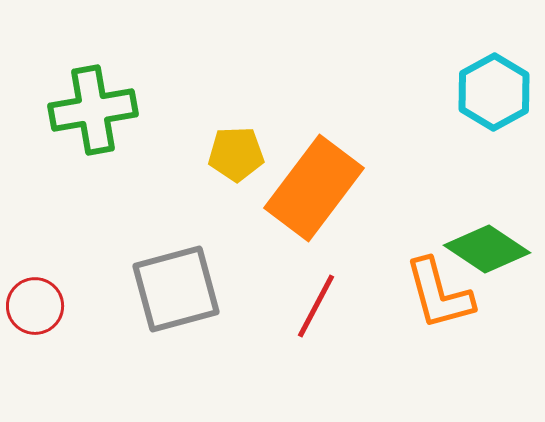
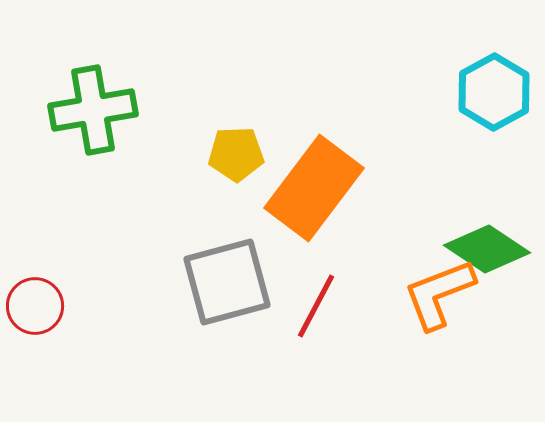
gray square: moved 51 px right, 7 px up
orange L-shape: rotated 84 degrees clockwise
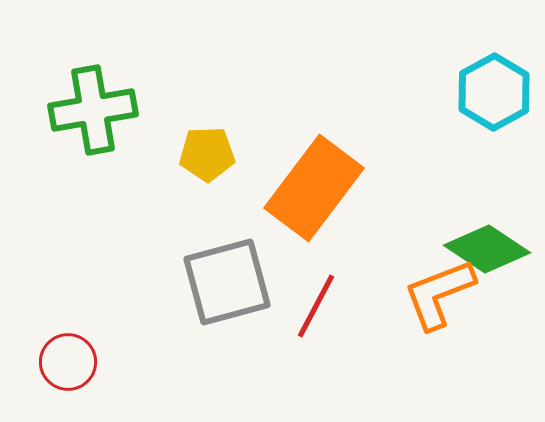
yellow pentagon: moved 29 px left
red circle: moved 33 px right, 56 px down
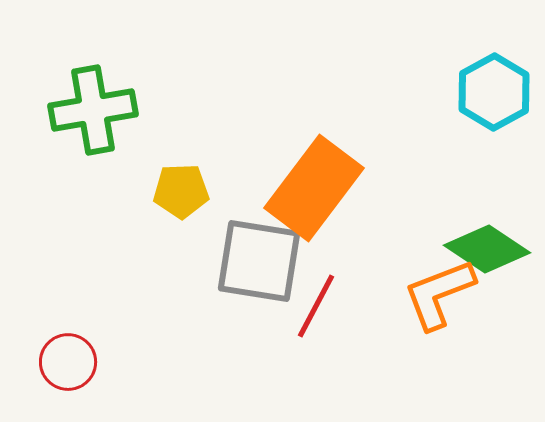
yellow pentagon: moved 26 px left, 37 px down
gray square: moved 32 px right, 21 px up; rotated 24 degrees clockwise
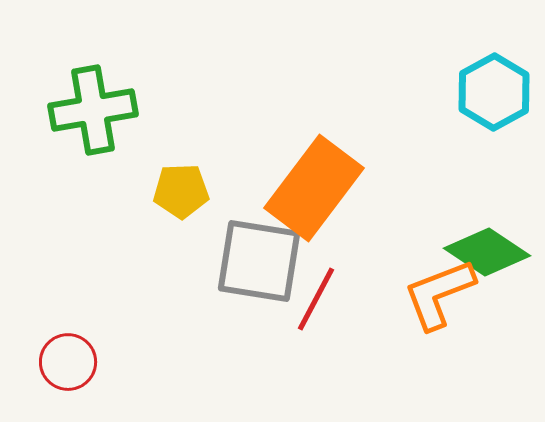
green diamond: moved 3 px down
red line: moved 7 px up
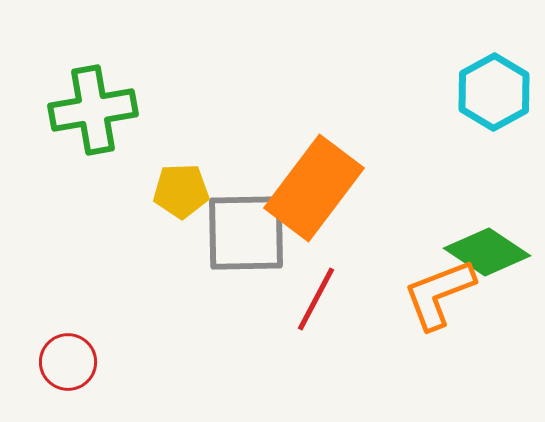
gray square: moved 13 px left, 28 px up; rotated 10 degrees counterclockwise
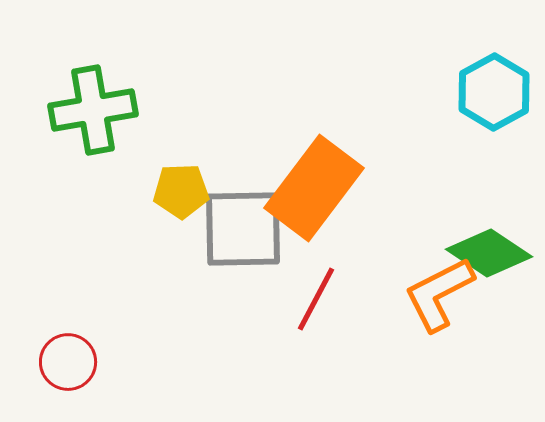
gray square: moved 3 px left, 4 px up
green diamond: moved 2 px right, 1 px down
orange L-shape: rotated 6 degrees counterclockwise
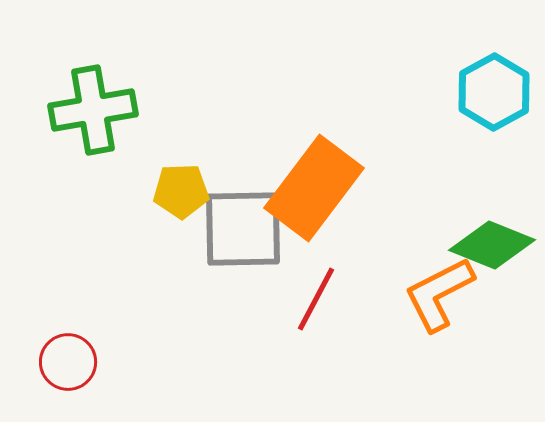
green diamond: moved 3 px right, 8 px up; rotated 12 degrees counterclockwise
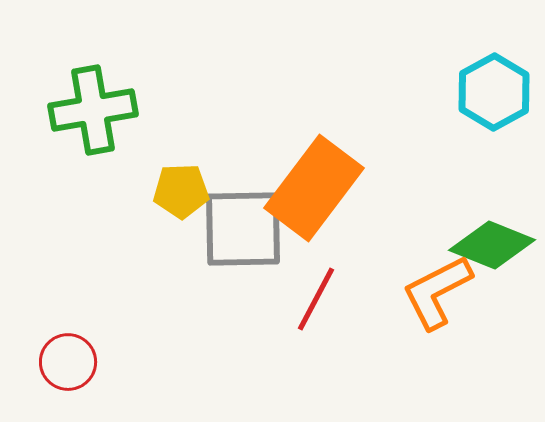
orange L-shape: moved 2 px left, 2 px up
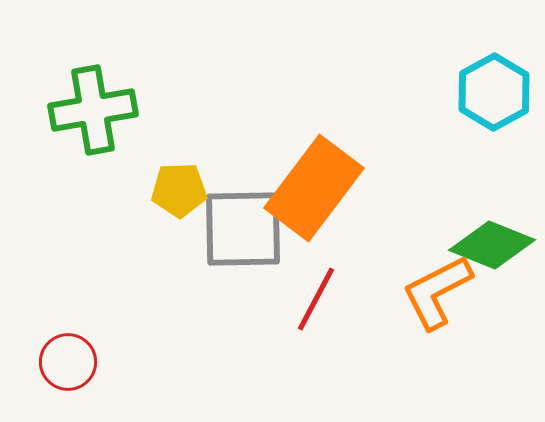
yellow pentagon: moved 2 px left, 1 px up
